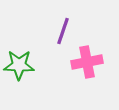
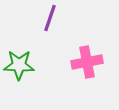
purple line: moved 13 px left, 13 px up
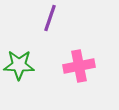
pink cross: moved 8 px left, 4 px down
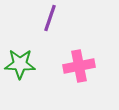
green star: moved 1 px right, 1 px up
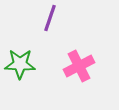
pink cross: rotated 16 degrees counterclockwise
